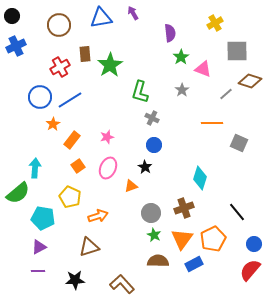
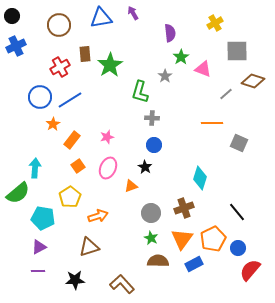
brown diamond at (250, 81): moved 3 px right
gray star at (182, 90): moved 17 px left, 14 px up
gray cross at (152, 118): rotated 24 degrees counterclockwise
yellow pentagon at (70, 197): rotated 15 degrees clockwise
green star at (154, 235): moved 3 px left, 3 px down
blue circle at (254, 244): moved 16 px left, 4 px down
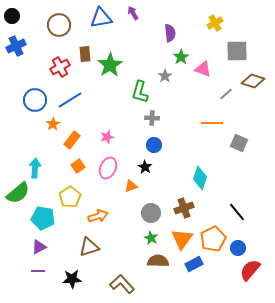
blue circle at (40, 97): moved 5 px left, 3 px down
black star at (75, 280): moved 3 px left, 1 px up
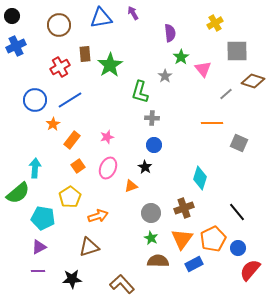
pink triangle at (203, 69): rotated 30 degrees clockwise
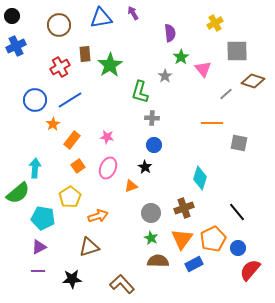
pink star at (107, 137): rotated 24 degrees clockwise
gray square at (239, 143): rotated 12 degrees counterclockwise
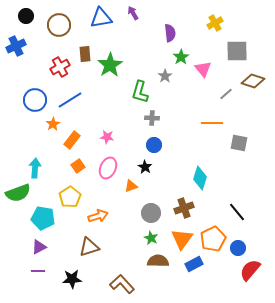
black circle at (12, 16): moved 14 px right
green semicircle at (18, 193): rotated 20 degrees clockwise
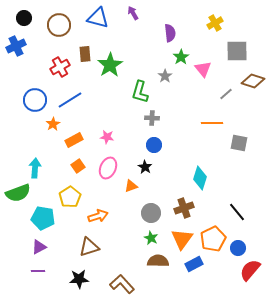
black circle at (26, 16): moved 2 px left, 2 px down
blue triangle at (101, 18): moved 3 px left; rotated 25 degrees clockwise
orange rectangle at (72, 140): moved 2 px right; rotated 24 degrees clockwise
black star at (72, 279): moved 7 px right
